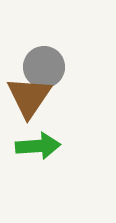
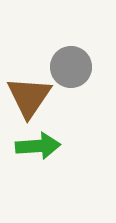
gray circle: moved 27 px right
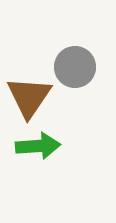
gray circle: moved 4 px right
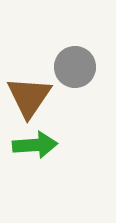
green arrow: moved 3 px left, 1 px up
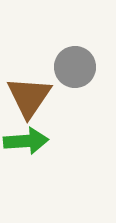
green arrow: moved 9 px left, 4 px up
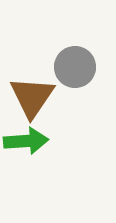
brown triangle: moved 3 px right
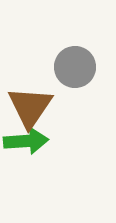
brown triangle: moved 2 px left, 10 px down
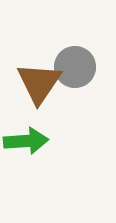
brown triangle: moved 9 px right, 24 px up
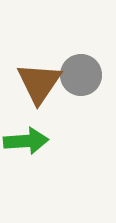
gray circle: moved 6 px right, 8 px down
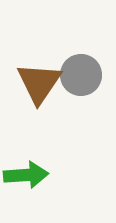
green arrow: moved 34 px down
